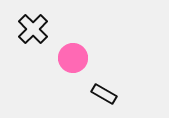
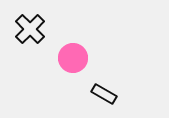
black cross: moved 3 px left
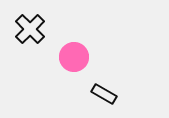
pink circle: moved 1 px right, 1 px up
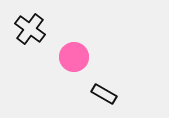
black cross: rotated 8 degrees counterclockwise
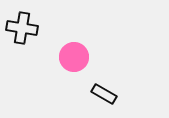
black cross: moved 8 px left, 1 px up; rotated 28 degrees counterclockwise
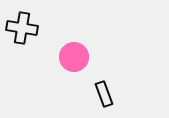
black rectangle: rotated 40 degrees clockwise
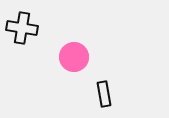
black rectangle: rotated 10 degrees clockwise
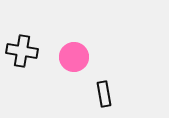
black cross: moved 23 px down
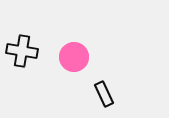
black rectangle: rotated 15 degrees counterclockwise
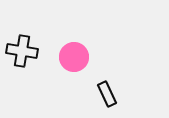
black rectangle: moved 3 px right
